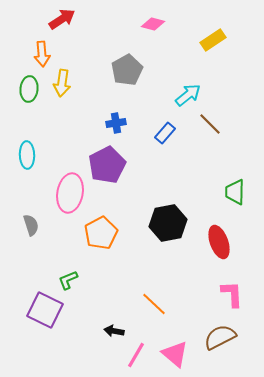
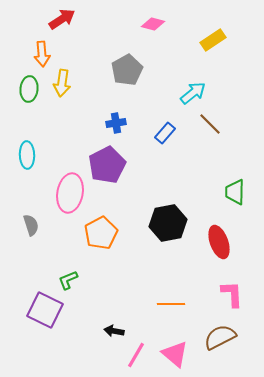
cyan arrow: moved 5 px right, 2 px up
orange line: moved 17 px right; rotated 44 degrees counterclockwise
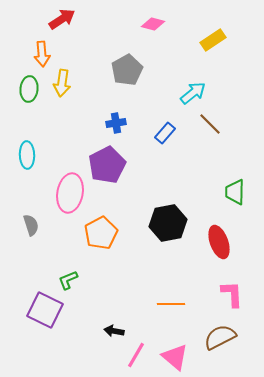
pink triangle: moved 3 px down
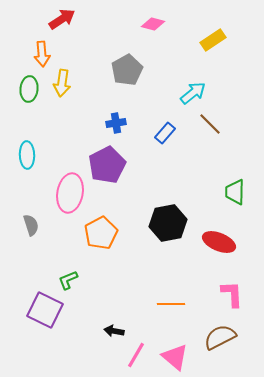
red ellipse: rotated 48 degrees counterclockwise
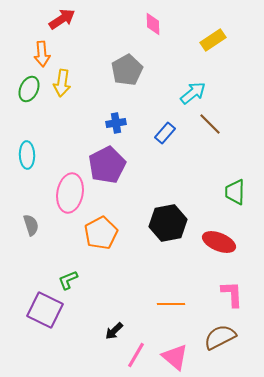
pink diamond: rotated 75 degrees clockwise
green ellipse: rotated 20 degrees clockwise
black arrow: rotated 54 degrees counterclockwise
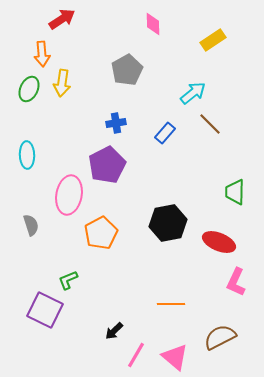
pink ellipse: moved 1 px left, 2 px down
pink L-shape: moved 4 px right, 12 px up; rotated 152 degrees counterclockwise
